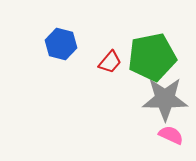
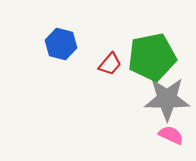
red trapezoid: moved 2 px down
gray star: moved 2 px right
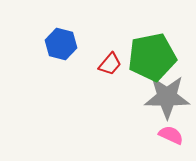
gray star: moved 2 px up
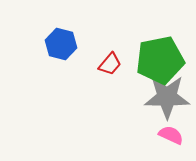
green pentagon: moved 8 px right, 3 px down
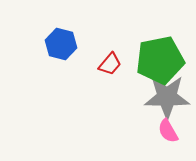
pink semicircle: moved 3 px left, 4 px up; rotated 145 degrees counterclockwise
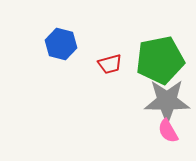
red trapezoid: rotated 35 degrees clockwise
gray star: moved 4 px down
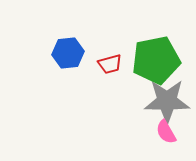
blue hexagon: moved 7 px right, 9 px down; rotated 20 degrees counterclockwise
green pentagon: moved 4 px left
pink semicircle: moved 2 px left, 1 px down
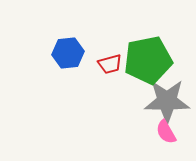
green pentagon: moved 8 px left
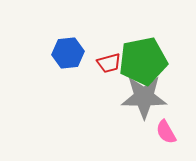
green pentagon: moved 5 px left, 1 px down
red trapezoid: moved 1 px left, 1 px up
gray star: moved 23 px left, 4 px up
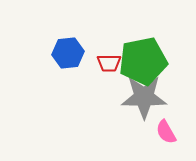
red trapezoid: rotated 15 degrees clockwise
